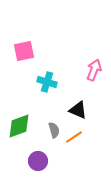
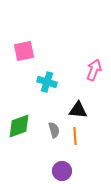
black triangle: rotated 18 degrees counterclockwise
orange line: moved 1 px right, 1 px up; rotated 60 degrees counterclockwise
purple circle: moved 24 px right, 10 px down
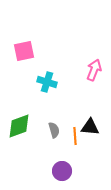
black triangle: moved 12 px right, 17 px down
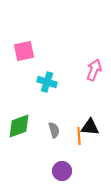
orange line: moved 4 px right
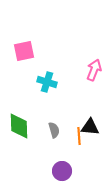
green diamond: rotated 72 degrees counterclockwise
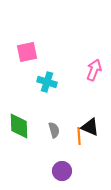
pink square: moved 3 px right, 1 px down
black triangle: rotated 18 degrees clockwise
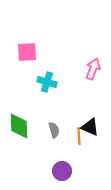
pink square: rotated 10 degrees clockwise
pink arrow: moved 1 px left, 1 px up
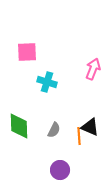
gray semicircle: rotated 42 degrees clockwise
purple circle: moved 2 px left, 1 px up
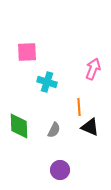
orange line: moved 29 px up
